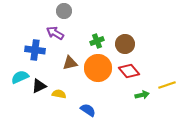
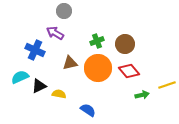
blue cross: rotated 18 degrees clockwise
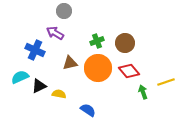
brown circle: moved 1 px up
yellow line: moved 1 px left, 3 px up
green arrow: moved 1 px right, 3 px up; rotated 96 degrees counterclockwise
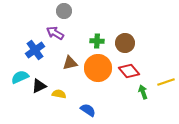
green cross: rotated 24 degrees clockwise
blue cross: rotated 30 degrees clockwise
